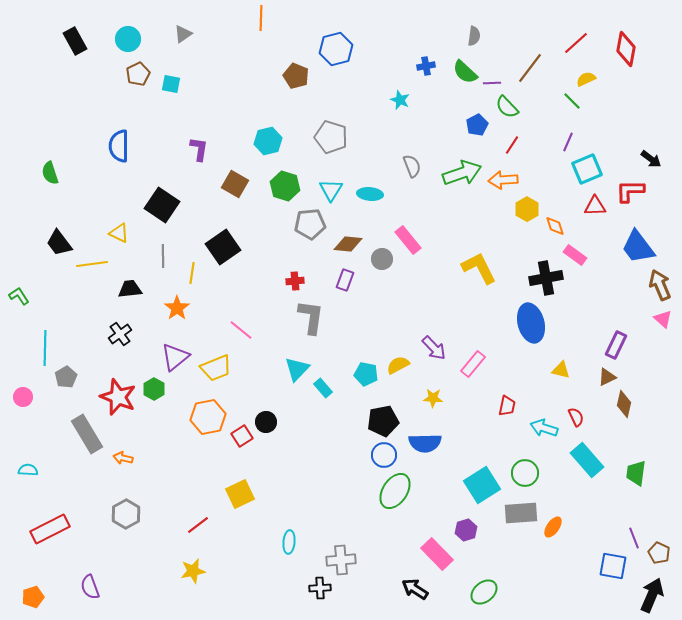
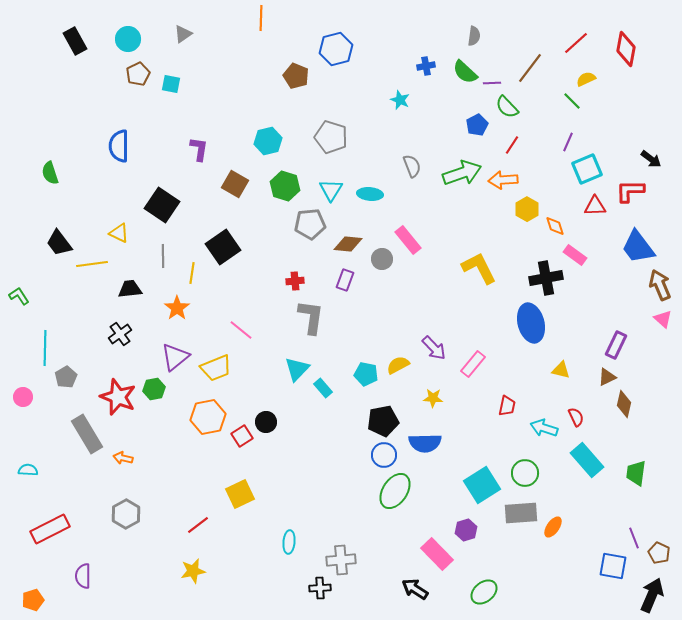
green hexagon at (154, 389): rotated 20 degrees clockwise
purple semicircle at (90, 587): moved 7 px left, 11 px up; rotated 20 degrees clockwise
orange pentagon at (33, 597): moved 3 px down
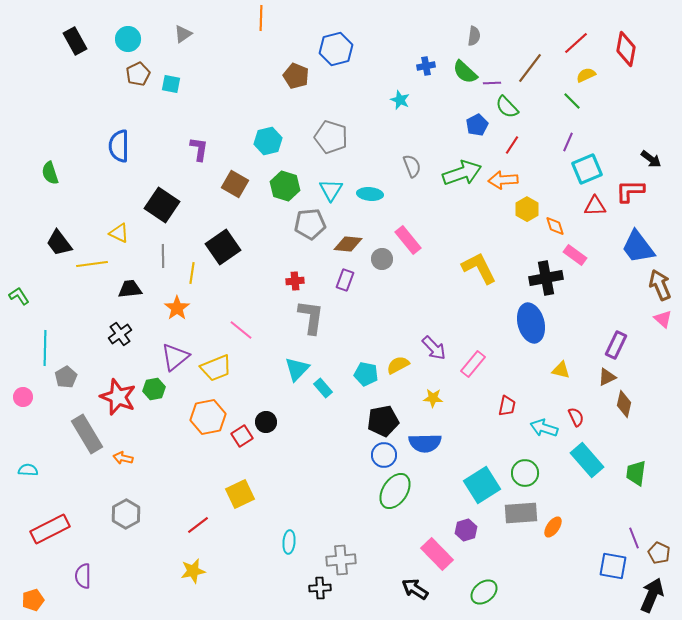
yellow semicircle at (586, 79): moved 4 px up
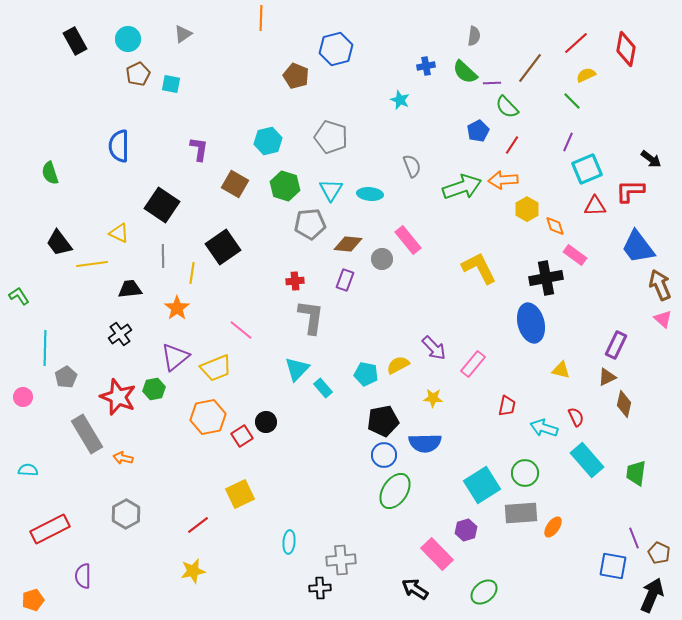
blue pentagon at (477, 125): moved 1 px right, 6 px down
green arrow at (462, 173): moved 14 px down
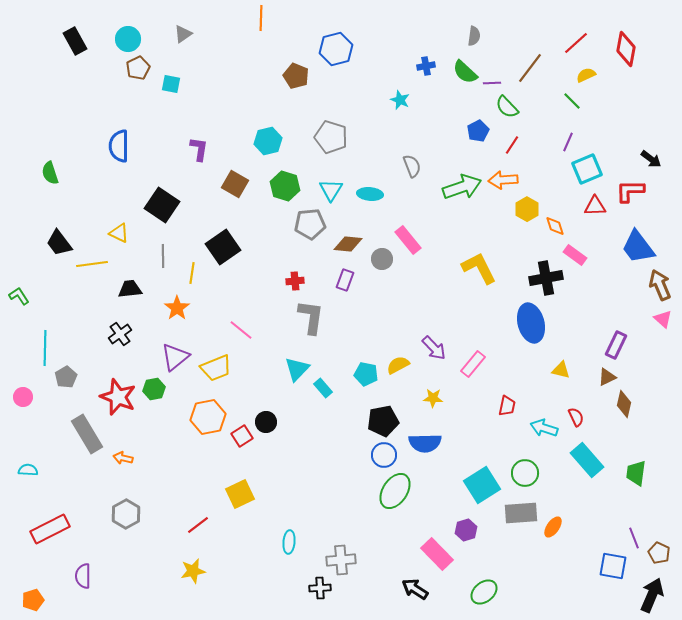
brown pentagon at (138, 74): moved 6 px up
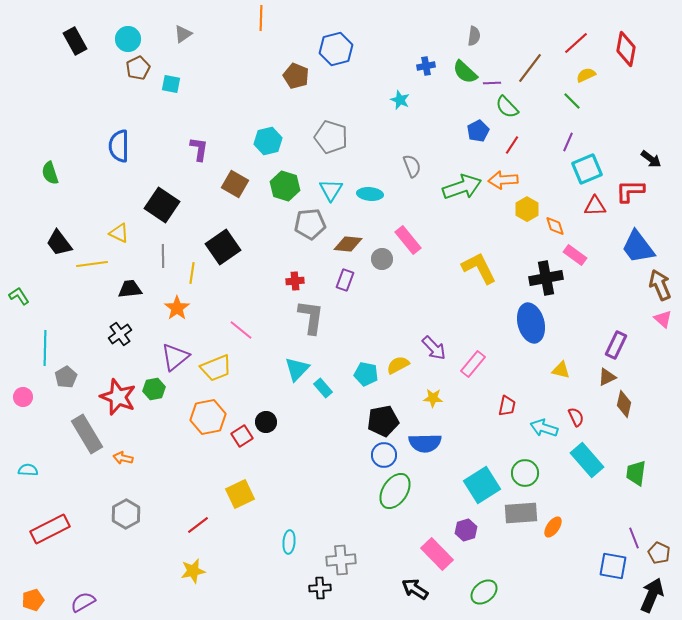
purple semicircle at (83, 576): moved 26 px down; rotated 60 degrees clockwise
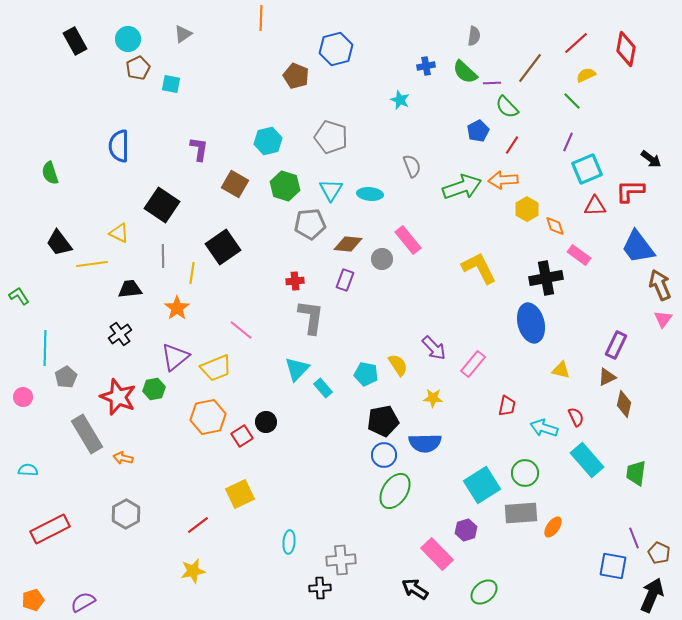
pink rectangle at (575, 255): moved 4 px right
pink triangle at (663, 319): rotated 24 degrees clockwise
yellow semicircle at (398, 365): rotated 85 degrees clockwise
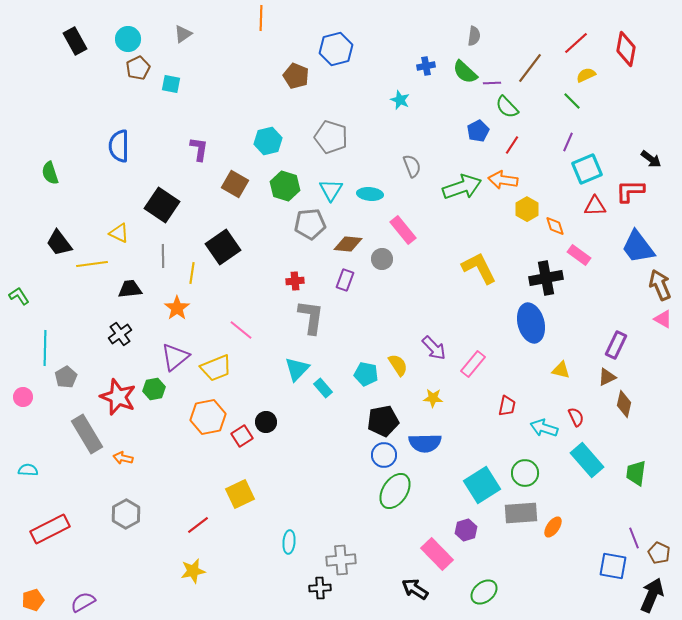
orange arrow at (503, 180): rotated 12 degrees clockwise
pink rectangle at (408, 240): moved 5 px left, 10 px up
pink triangle at (663, 319): rotated 36 degrees counterclockwise
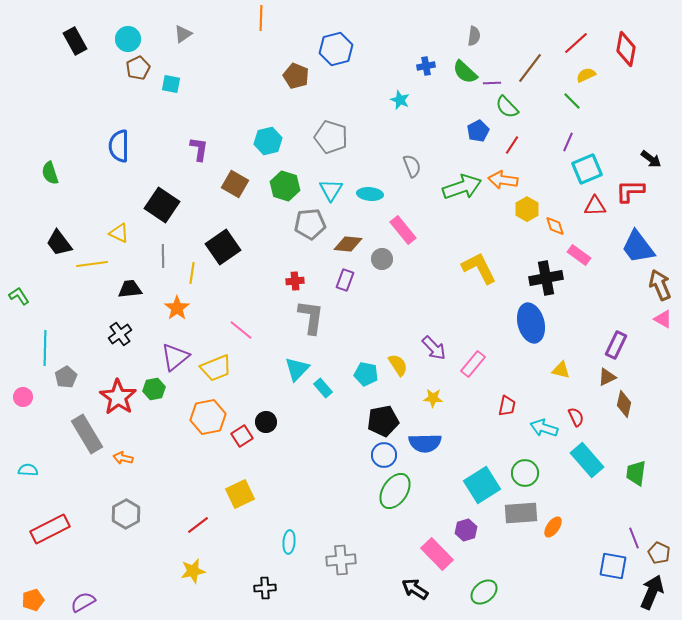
red star at (118, 397): rotated 12 degrees clockwise
black cross at (320, 588): moved 55 px left
black arrow at (652, 595): moved 3 px up
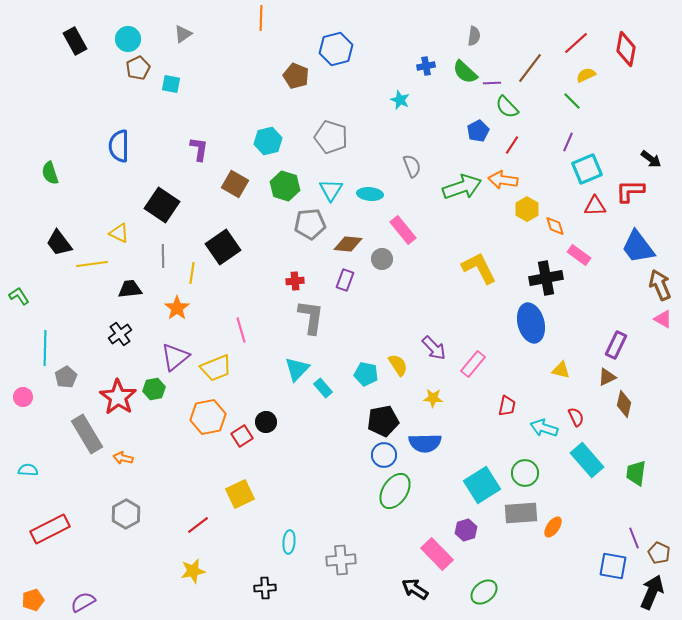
pink line at (241, 330): rotated 35 degrees clockwise
